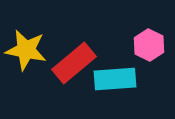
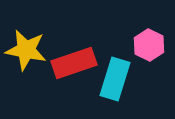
red rectangle: rotated 21 degrees clockwise
cyan rectangle: rotated 69 degrees counterclockwise
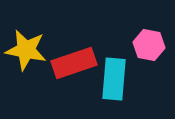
pink hexagon: rotated 16 degrees counterclockwise
cyan rectangle: moved 1 px left; rotated 12 degrees counterclockwise
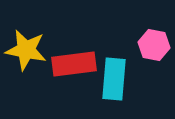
pink hexagon: moved 5 px right
red rectangle: moved 1 px down; rotated 12 degrees clockwise
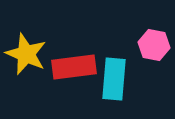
yellow star: moved 4 px down; rotated 12 degrees clockwise
red rectangle: moved 3 px down
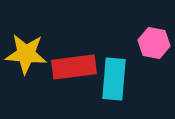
pink hexagon: moved 2 px up
yellow star: rotated 18 degrees counterclockwise
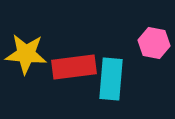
cyan rectangle: moved 3 px left
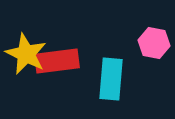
yellow star: rotated 21 degrees clockwise
red rectangle: moved 17 px left, 6 px up
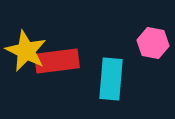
pink hexagon: moved 1 px left
yellow star: moved 3 px up
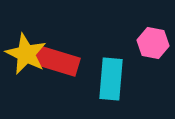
yellow star: moved 3 px down
red rectangle: rotated 24 degrees clockwise
